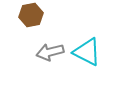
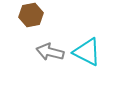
gray arrow: rotated 28 degrees clockwise
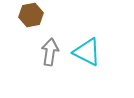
gray arrow: rotated 84 degrees clockwise
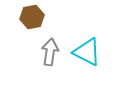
brown hexagon: moved 1 px right, 2 px down
